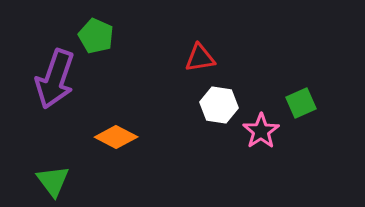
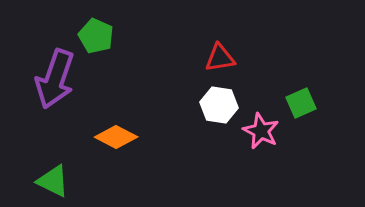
red triangle: moved 20 px right
pink star: rotated 12 degrees counterclockwise
green triangle: rotated 27 degrees counterclockwise
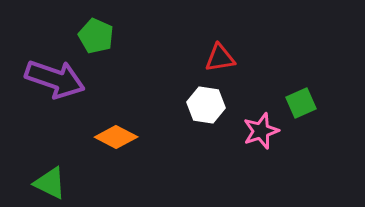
purple arrow: rotated 90 degrees counterclockwise
white hexagon: moved 13 px left
pink star: rotated 27 degrees clockwise
green triangle: moved 3 px left, 2 px down
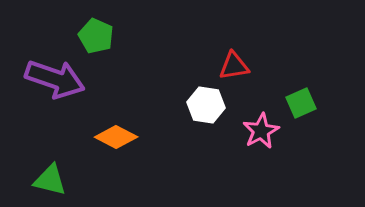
red triangle: moved 14 px right, 8 px down
pink star: rotated 9 degrees counterclockwise
green triangle: moved 3 px up; rotated 12 degrees counterclockwise
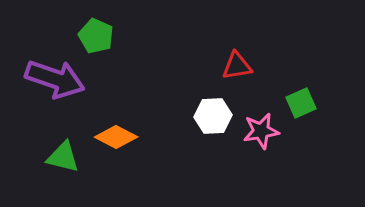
red triangle: moved 3 px right
white hexagon: moved 7 px right, 11 px down; rotated 12 degrees counterclockwise
pink star: rotated 18 degrees clockwise
green triangle: moved 13 px right, 23 px up
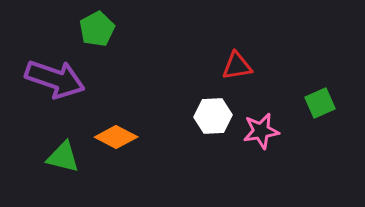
green pentagon: moved 1 px right, 7 px up; rotated 20 degrees clockwise
green square: moved 19 px right
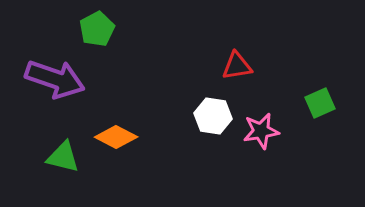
white hexagon: rotated 12 degrees clockwise
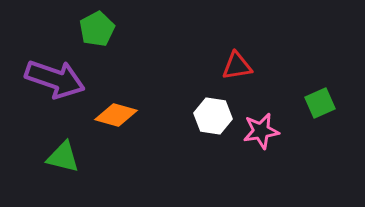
orange diamond: moved 22 px up; rotated 12 degrees counterclockwise
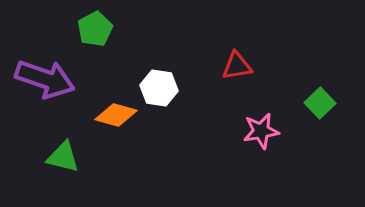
green pentagon: moved 2 px left
purple arrow: moved 10 px left
green square: rotated 20 degrees counterclockwise
white hexagon: moved 54 px left, 28 px up
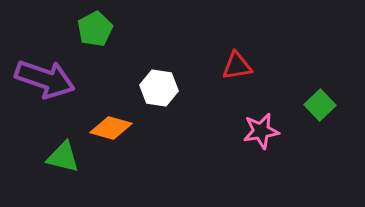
green square: moved 2 px down
orange diamond: moved 5 px left, 13 px down
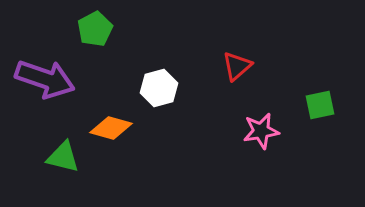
red triangle: rotated 32 degrees counterclockwise
white hexagon: rotated 24 degrees counterclockwise
green square: rotated 32 degrees clockwise
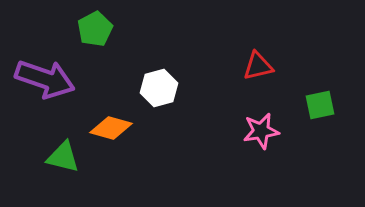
red triangle: moved 21 px right; rotated 28 degrees clockwise
